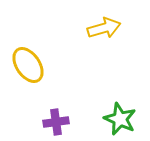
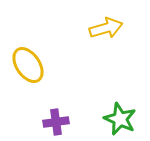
yellow arrow: moved 2 px right
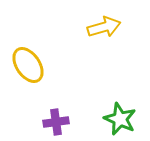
yellow arrow: moved 2 px left, 1 px up
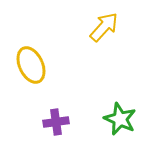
yellow arrow: rotated 32 degrees counterclockwise
yellow ellipse: moved 3 px right; rotated 9 degrees clockwise
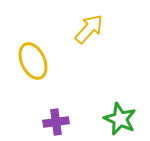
yellow arrow: moved 15 px left, 2 px down
yellow ellipse: moved 2 px right, 4 px up
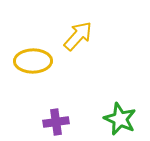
yellow arrow: moved 11 px left, 7 px down
yellow ellipse: rotated 66 degrees counterclockwise
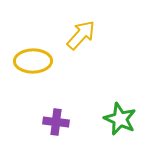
yellow arrow: moved 3 px right, 1 px up
purple cross: rotated 15 degrees clockwise
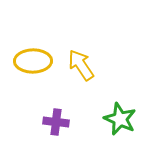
yellow arrow: moved 30 px down; rotated 76 degrees counterclockwise
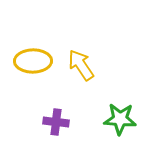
green star: rotated 20 degrees counterclockwise
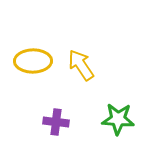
green star: moved 2 px left
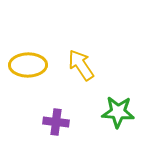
yellow ellipse: moved 5 px left, 4 px down
green star: moved 7 px up
